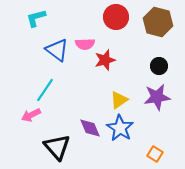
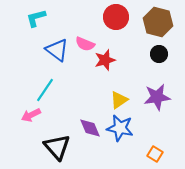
pink semicircle: rotated 24 degrees clockwise
black circle: moved 12 px up
blue star: rotated 20 degrees counterclockwise
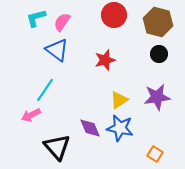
red circle: moved 2 px left, 2 px up
pink semicircle: moved 23 px left, 22 px up; rotated 102 degrees clockwise
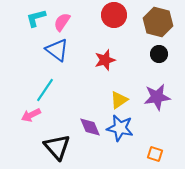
purple diamond: moved 1 px up
orange square: rotated 14 degrees counterclockwise
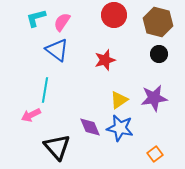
cyan line: rotated 25 degrees counterclockwise
purple star: moved 3 px left, 1 px down
orange square: rotated 35 degrees clockwise
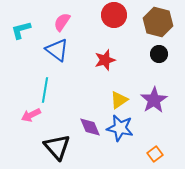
cyan L-shape: moved 15 px left, 12 px down
purple star: moved 2 px down; rotated 24 degrees counterclockwise
